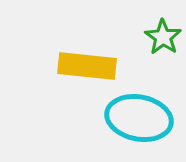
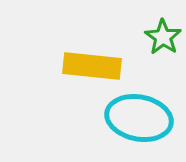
yellow rectangle: moved 5 px right
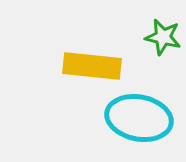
green star: rotated 21 degrees counterclockwise
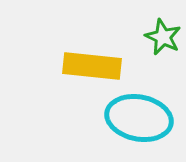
green star: rotated 12 degrees clockwise
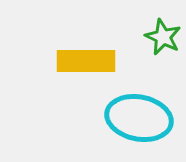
yellow rectangle: moved 6 px left, 5 px up; rotated 6 degrees counterclockwise
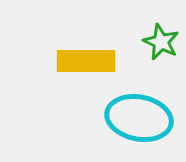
green star: moved 2 px left, 5 px down
